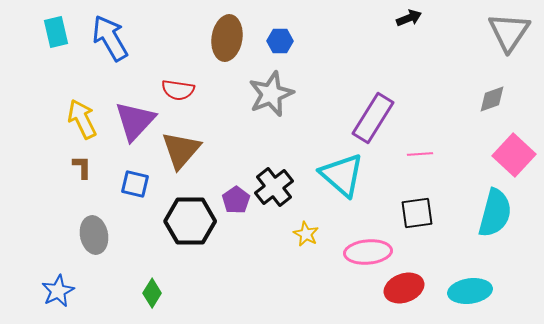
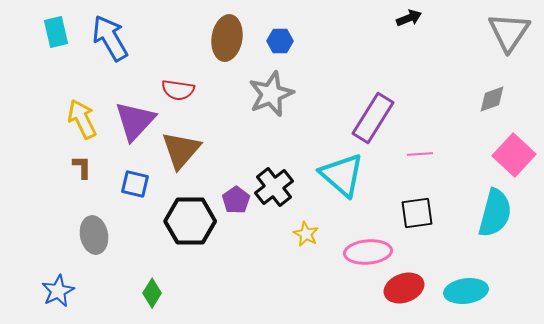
cyan ellipse: moved 4 px left
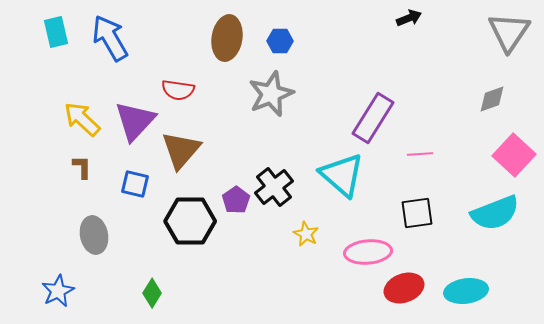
yellow arrow: rotated 21 degrees counterclockwise
cyan semicircle: rotated 54 degrees clockwise
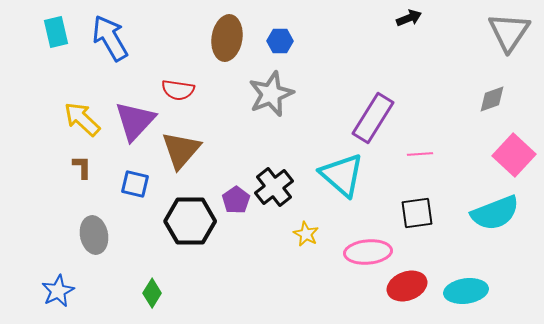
red ellipse: moved 3 px right, 2 px up
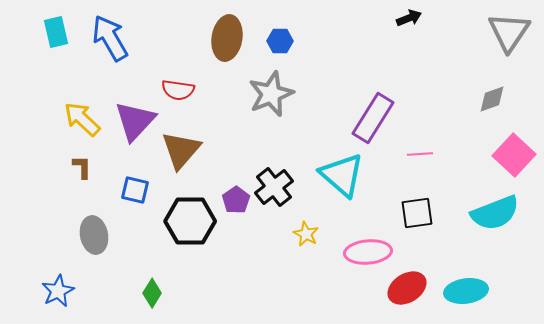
blue square: moved 6 px down
red ellipse: moved 2 px down; rotated 12 degrees counterclockwise
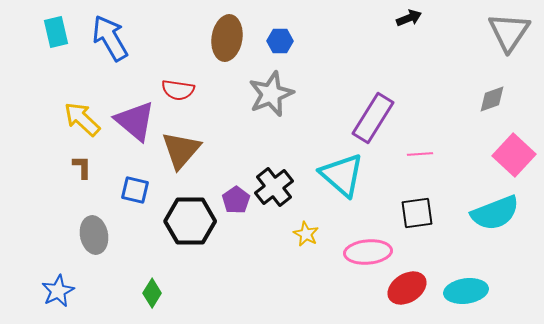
purple triangle: rotated 33 degrees counterclockwise
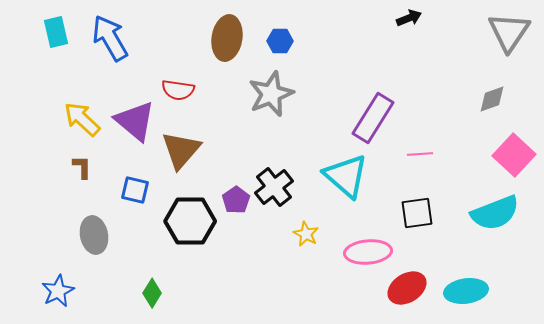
cyan triangle: moved 4 px right, 1 px down
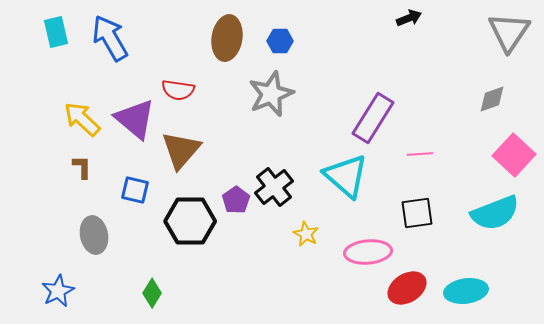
purple triangle: moved 2 px up
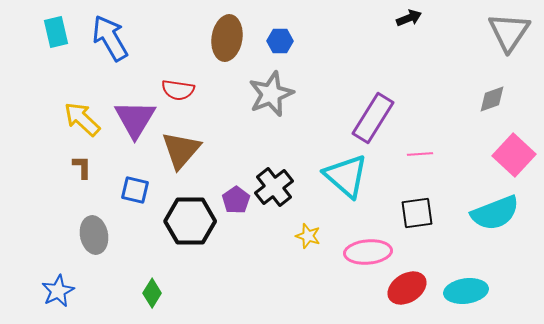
purple triangle: rotated 21 degrees clockwise
yellow star: moved 2 px right, 2 px down; rotated 10 degrees counterclockwise
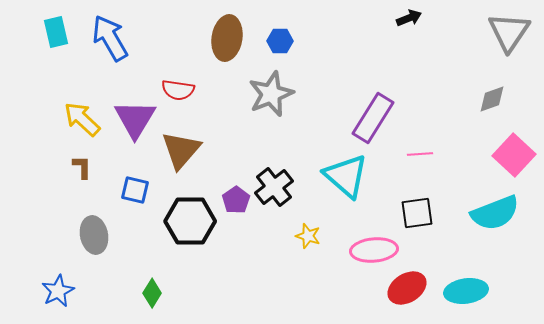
pink ellipse: moved 6 px right, 2 px up
